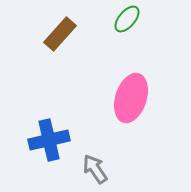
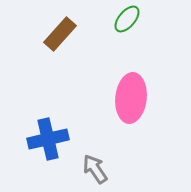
pink ellipse: rotated 12 degrees counterclockwise
blue cross: moved 1 px left, 1 px up
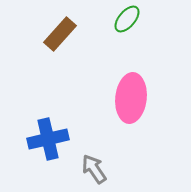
gray arrow: moved 1 px left
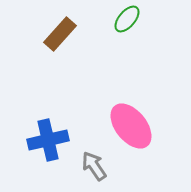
pink ellipse: moved 28 px down; rotated 45 degrees counterclockwise
blue cross: moved 1 px down
gray arrow: moved 3 px up
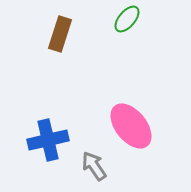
brown rectangle: rotated 24 degrees counterclockwise
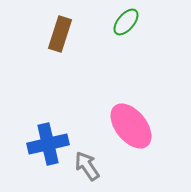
green ellipse: moved 1 px left, 3 px down
blue cross: moved 4 px down
gray arrow: moved 7 px left
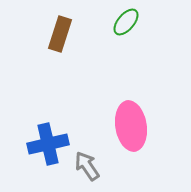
pink ellipse: rotated 30 degrees clockwise
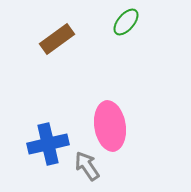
brown rectangle: moved 3 px left, 5 px down; rotated 36 degrees clockwise
pink ellipse: moved 21 px left
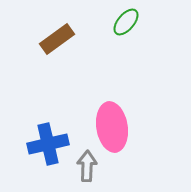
pink ellipse: moved 2 px right, 1 px down
gray arrow: rotated 36 degrees clockwise
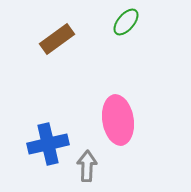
pink ellipse: moved 6 px right, 7 px up
